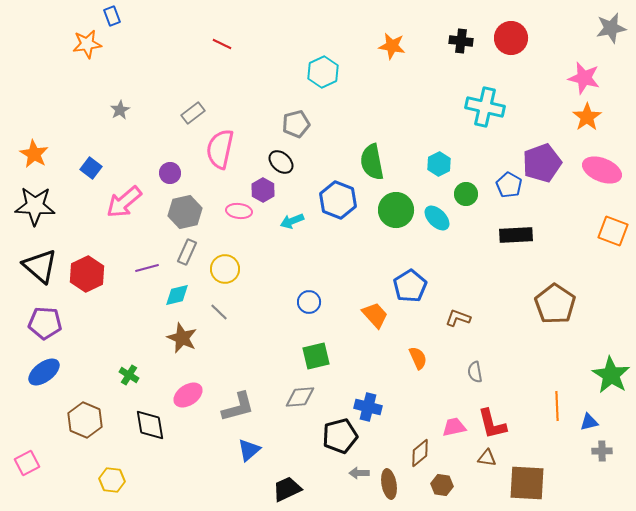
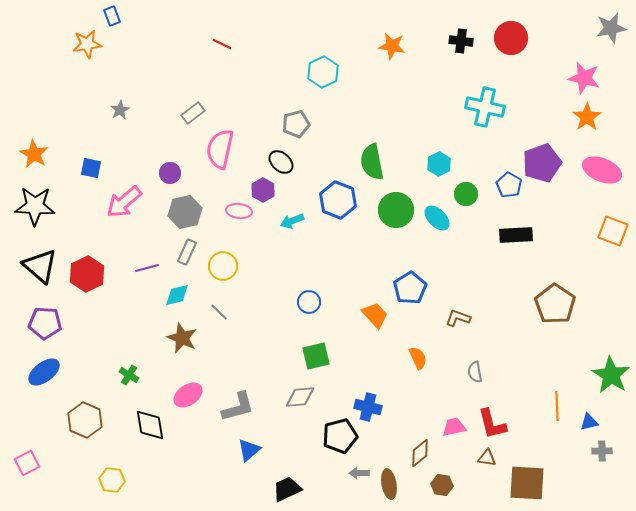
blue square at (91, 168): rotated 25 degrees counterclockwise
yellow circle at (225, 269): moved 2 px left, 3 px up
blue pentagon at (410, 286): moved 2 px down
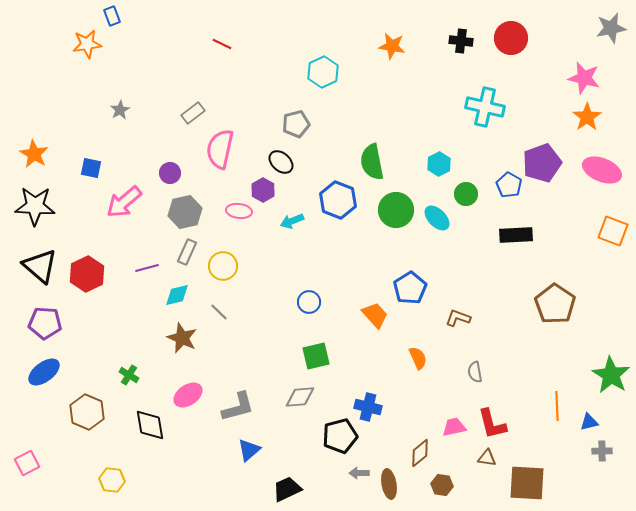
brown hexagon at (85, 420): moved 2 px right, 8 px up
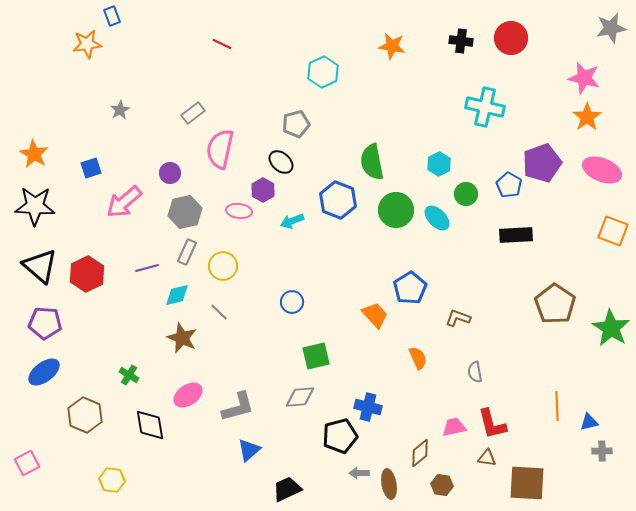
blue square at (91, 168): rotated 30 degrees counterclockwise
blue circle at (309, 302): moved 17 px left
green star at (611, 375): moved 47 px up
brown hexagon at (87, 412): moved 2 px left, 3 px down
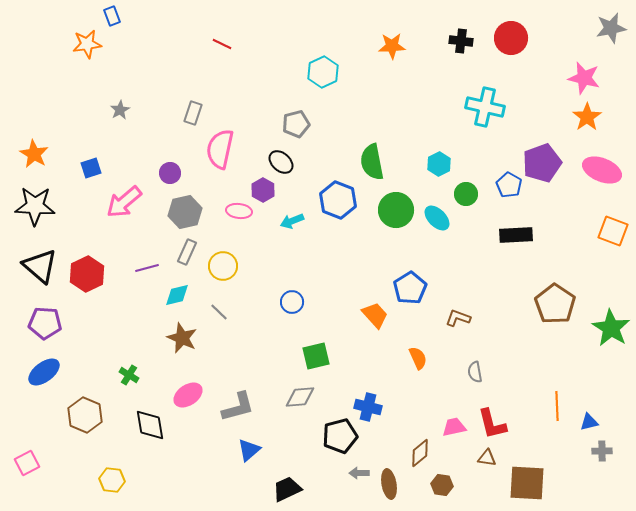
orange star at (392, 46): rotated 12 degrees counterclockwise
gray rectangle at (193, 113): rotated 35 degrees counterclockwise
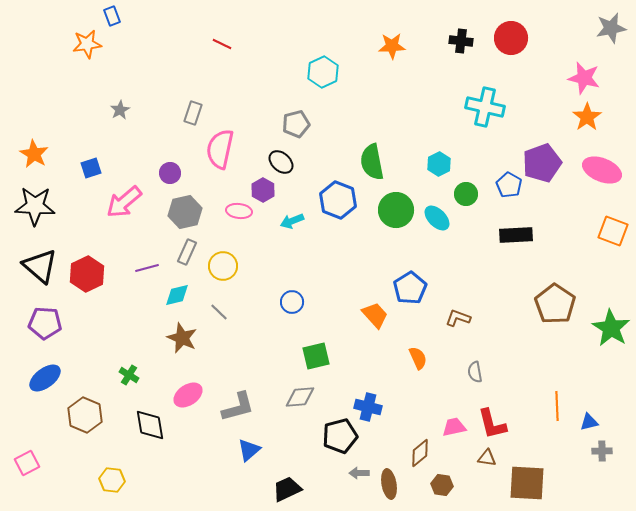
blue ellipse at (44, 372): moved 1 px right, 6 px down
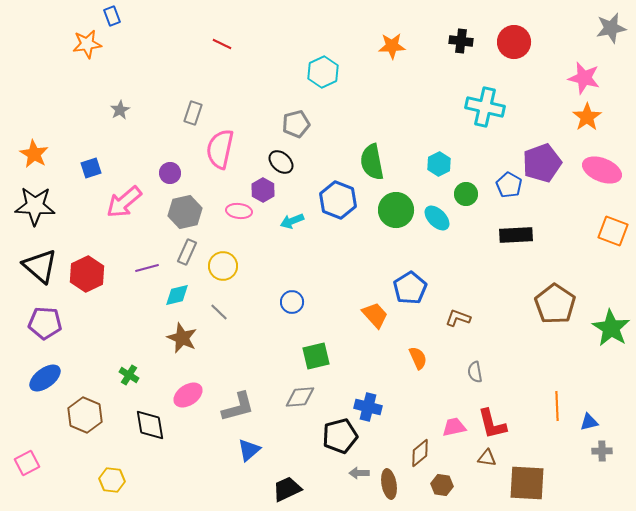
red circle at (511, 38): moved 3 px right, 4 px down
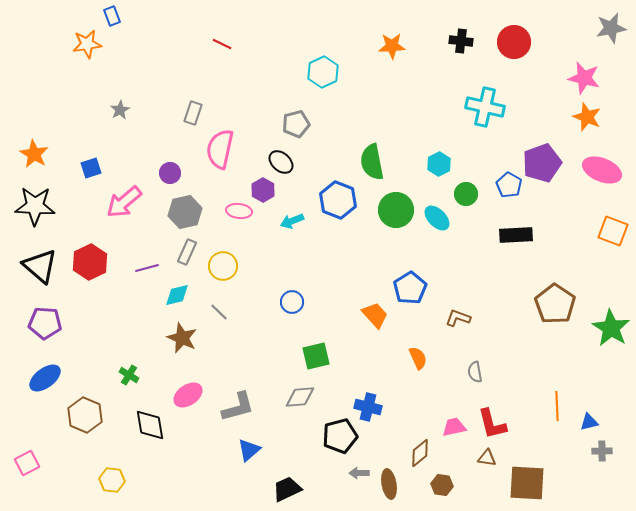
orange star at (587, 117): rotated 16 degrees counterclockwise
red hexagon at (87, 274): moved 3 px right, 12 px up
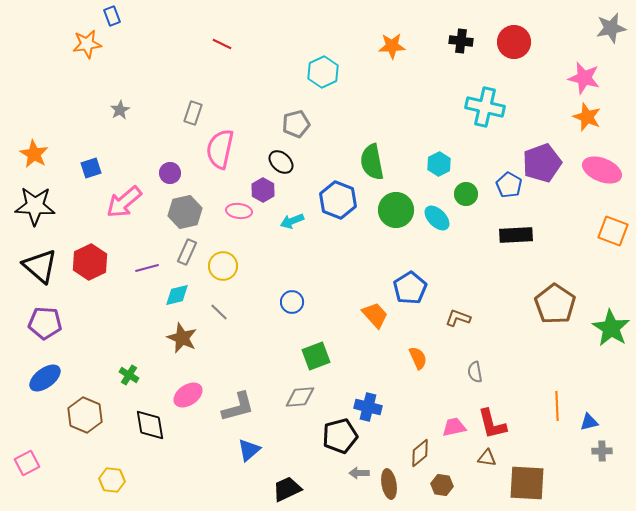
green square at (316, 356): rotated 8 degrees counterclockwise
